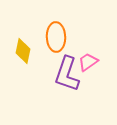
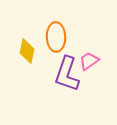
yellow diamond: moved 4 px right
pink trapezoid: moved 1 px right, 1 px up
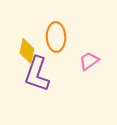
purple L-shape: moved 30 px left
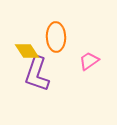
yellow diamond: rotated 45 degrees counterclockwise
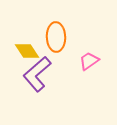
purple L-shape: rotated 30 degrees clockwise
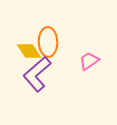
orange ellipse: moved 8 px left, 5 px down
yellow diamond: moved 2 px right
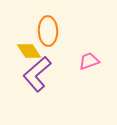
orange ellipse: moved 11 px up
pink trapezoid: rotated 15 degrees clockwise
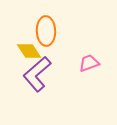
orange ellipse: moved 2 px left
pink trapezoid: moved 2 px down
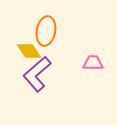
orange ellipse: rotated 12 degrees clockwise
pink trapezoid: moved 4 px right; rotated 20 degrees clockwise
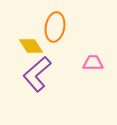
orange ellipse: moved 9 px right, 4 px up
yellow diamond: moved 2 px right, 5 px up
